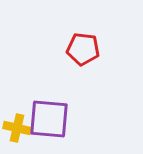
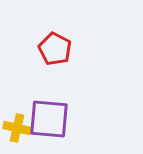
red pentagon: moved 28 px left; rotated 20 degrees clockwise
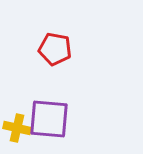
red pentagon: rotated 16 degrees counterclockwise
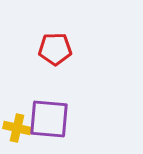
red pentagon: rotated 12 degrees counterclockwise
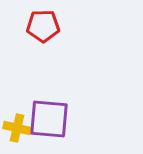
red pentagon: moved 12 px left, 23 px up
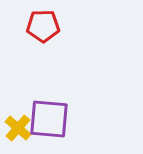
yellow cross: moved 1 px right; rotated 28 degrees clockwise
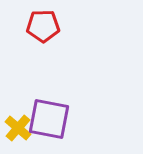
purple square: rotated 6 degrees clockwise
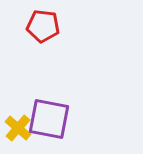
red pentagon: rotated 8 degrees clockwise
